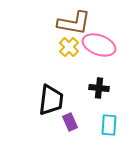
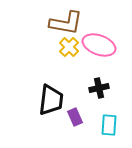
brown L-shape: moved 8 px left
black cross: rotated 18 degrees counterclockwise
purple rectangle: moved 5 px right, 5 px up
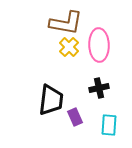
pink ellipse: rotated 68 degrees clockwise
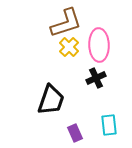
brown L-shape: rotated 28 degrees counterclockwise
black cross: moved 3 px left, 10 px up; rotated 12 degrees counterclockwise
black trapezoid: rotated 12 degrees clockwise
purple rectangle: moved 16 px down
cyan rectangle: rotated 10 degrees counterclockwise
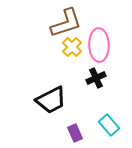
yellow cross: moved 3 px right
black trapezoid: rotated 44 degrees clockwise
cyan rectangle: rotated 35 degrees counterclockwise
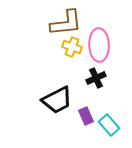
brown L-shape: rotated 12 degrees clockwise
yellow cross: rotated 24 degrees counterclockwise
black trapezoid: moved 6 px right
purple rectangle: moved 11 px right, 17 px up
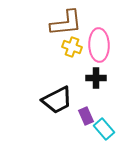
black cross: rotated 24 degrees clockwise
cyan rectangle: moved 5 px left, 4 px down
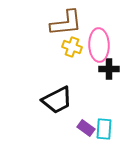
black cross: moved 13 px right, 9 px up
purple rectangle: moved 12 px down; rotated 30 degrees counterclockwise
cyan rectangle: rotated 45 degrees clockwise
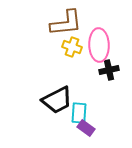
black cross: moved 1 px down; rotated 12 degrees counterclockwise
cyan rectangle: moved 25 px left, 16 px up
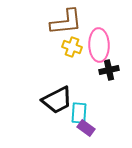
brown L-shape: moved 1 px up
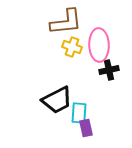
purple rectangle: rotated 42 degrees clockwise
